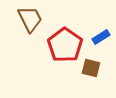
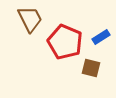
red pentagon: moved 3 px up; rotated 12 degrees counterclockwise
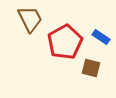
blue rectangle: rotated 66 degrees clockwise
red pentagon: rotated 20 degrees clockwise
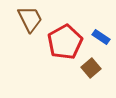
brown square: rotated 36 degrees clockwise
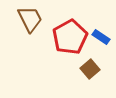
red pentagon: moved 5 px right, 5 px up
brown square: moved 1 px left, 1 px down
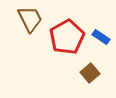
red pentagon: moved 3 px left
brown square: moved 4 px down
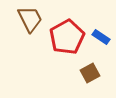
brown square: rotated 12 degrees clockwise
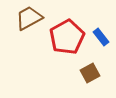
brown trapezoid: moved 1 px left, 1 px up; rotated 92 degrees counterclockwise
blue rectangle: rotated 18 degrees clockwise
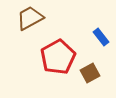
brown trapezoid: moved 1 px right
red pentagon: moved 9 px left, 20 px down
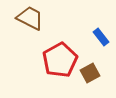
brown trapezoid: rotated 56 degrees clockwise
red pentagon: moved 2 px right, 3 px down
